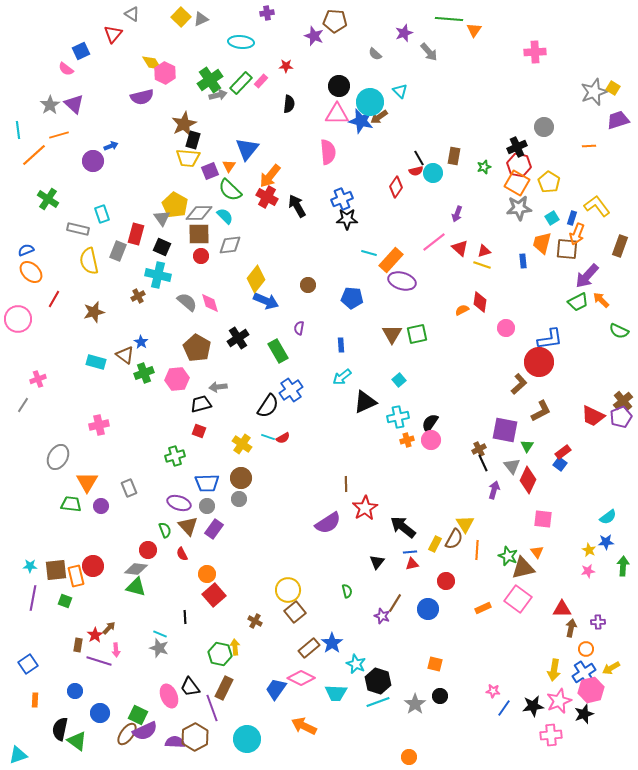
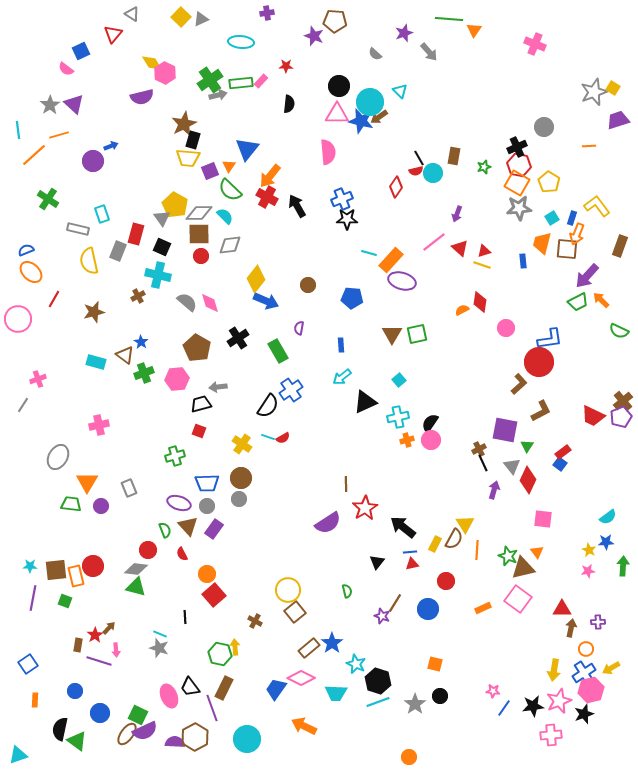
pink cross at (535, 52): moved 8 px up; rotated 25 degrees clockwise
green rectangle at (241, 83): rotated 40 degrees clockwise
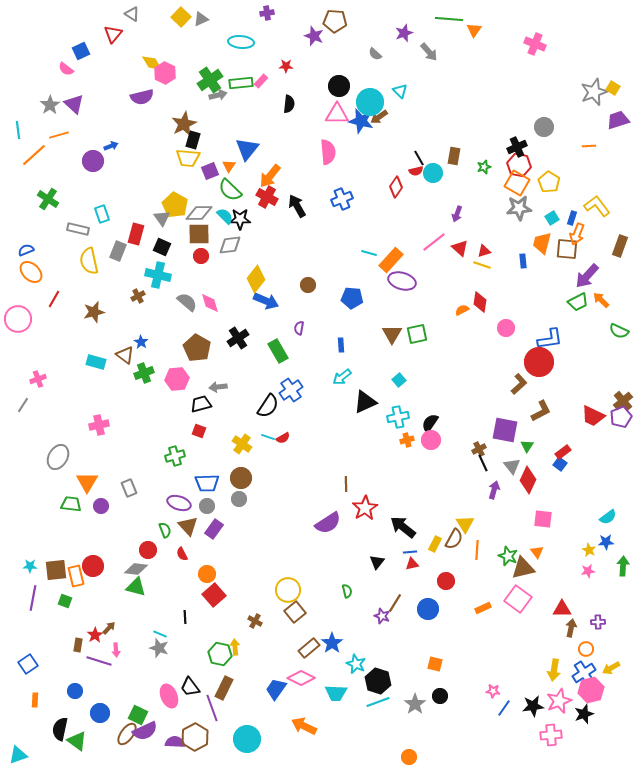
black star at (347, 219): moved 107 px left
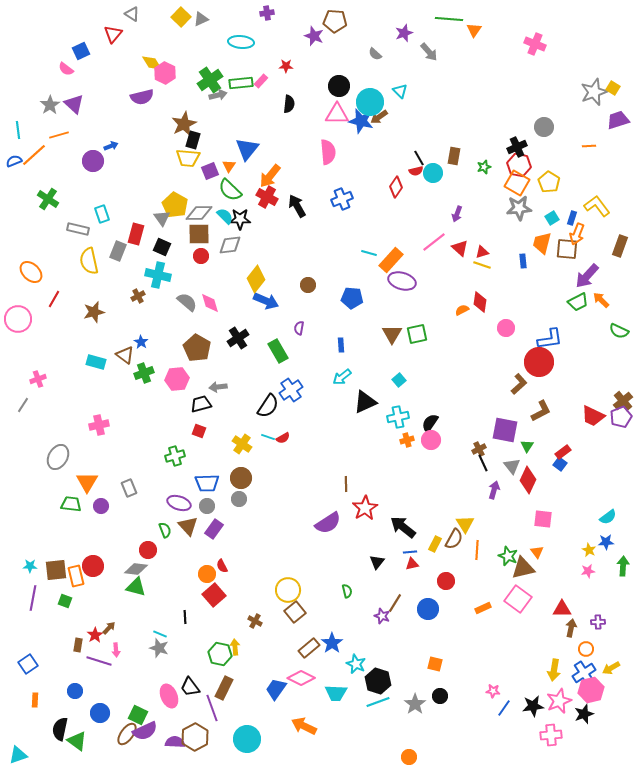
blue semicircle at (26, 250): moved 12 px left, 89 px up
red triangle at (484, 251): moved 2 px left, 1 px down
red semicircle at (182, 554): moved 40 px right, 12 px down
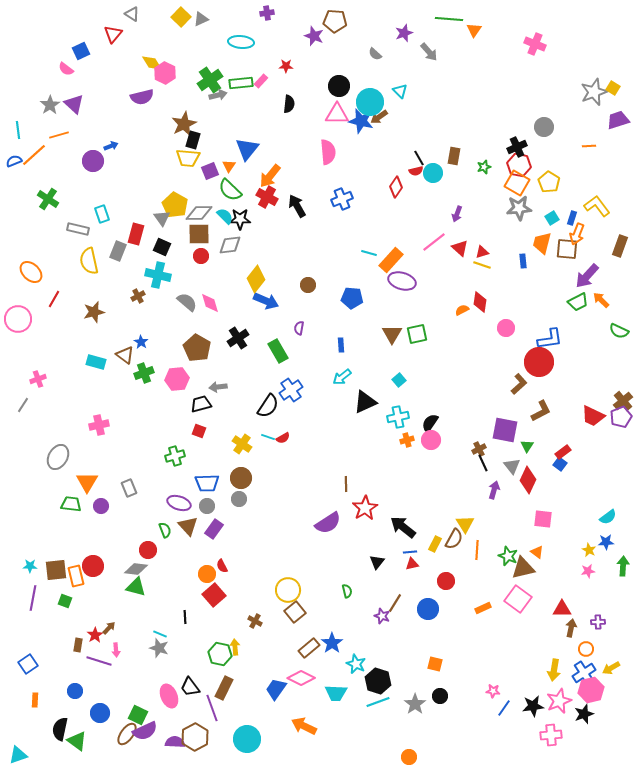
orange triangle at (537, 552): rotated 16 degrees counterclockwise
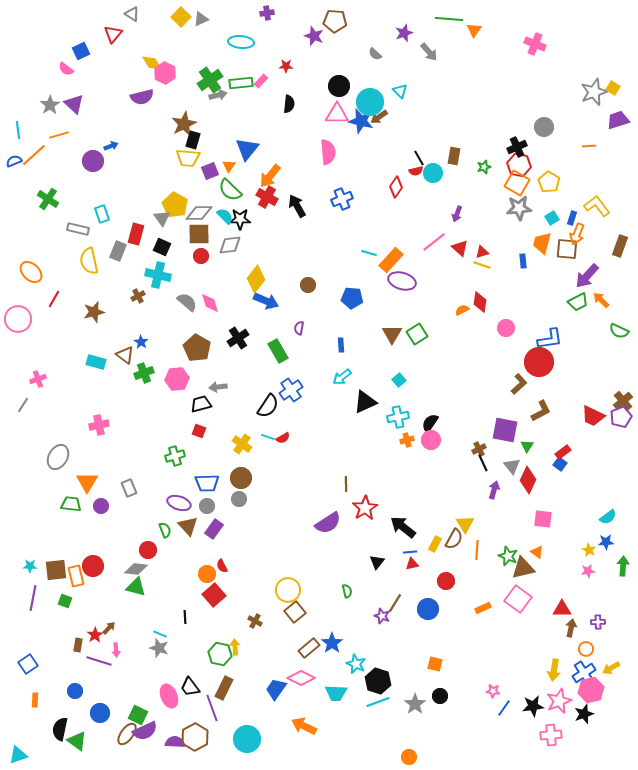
green square at (417, 334): rotated 20 degrees counterclockwise
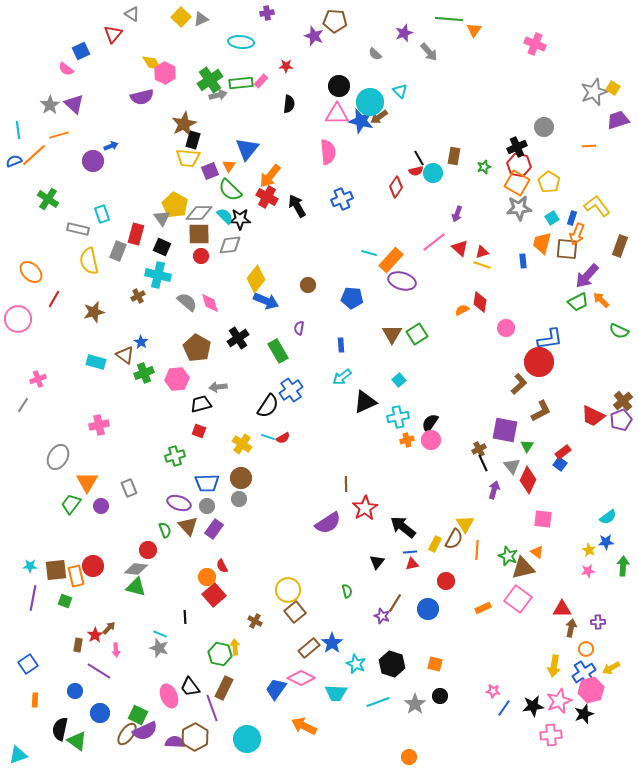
purple pentagon at (621, 417): moved 3 px down
green trapezoid at (71, 504): rotated 60 degrees counterclockwise
orange circle at (207, 574): moved 3 px down
purple line at (99, 661): moved 10 px down; rotated 15 degrees clockwise
yellow arrow at (554, 670): moved 4 px up
black hexagon at (378, 681): moved 14 px right, 17 px up
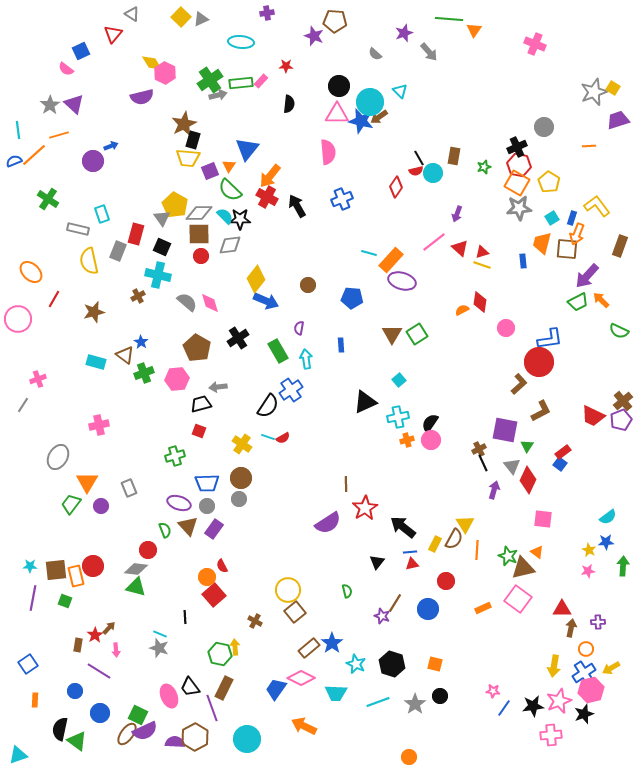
cyan arrow at (342, 377): moved 36 px left, 18 px up; rotated 120 degrees clockwise
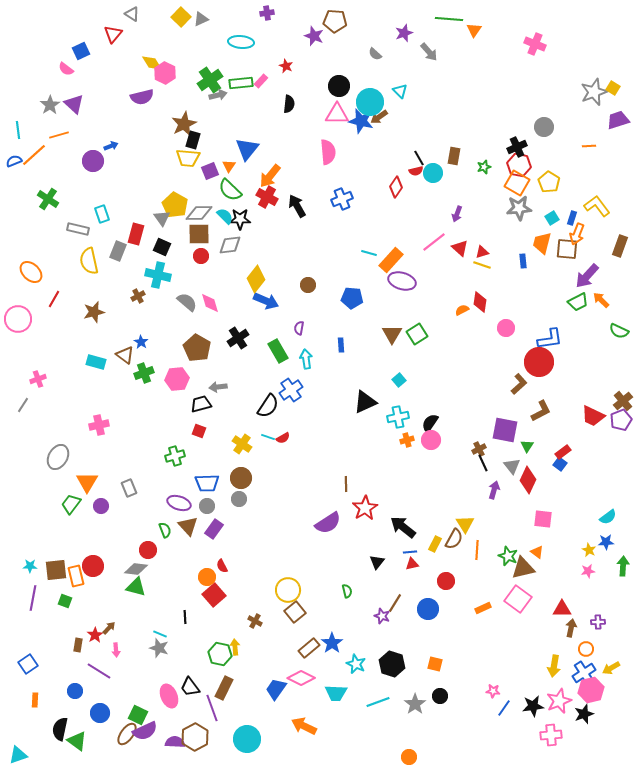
red star at (286, 66): rotated 24 degrees clockwise
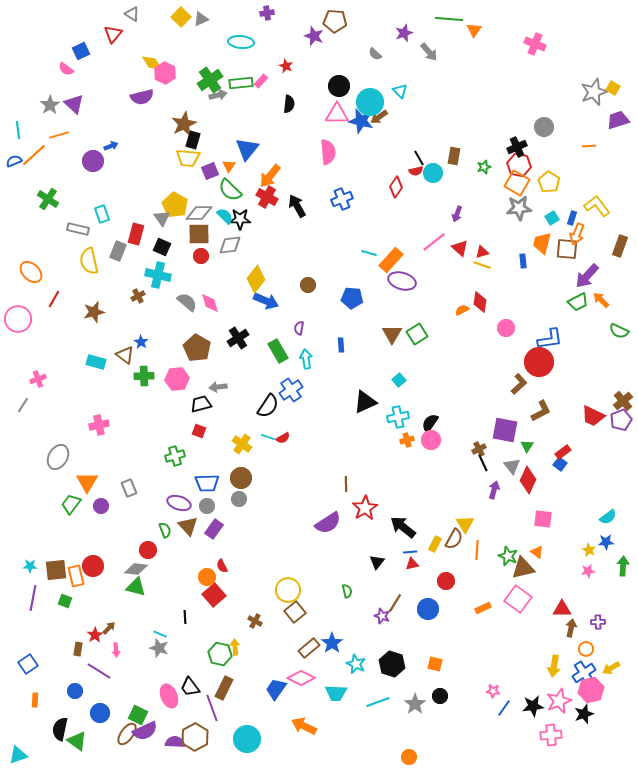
green cross at (144, 373): moved 3 px down; rotated 18 degrees clockwise
brown rectangle at (78, 645): moved 4 px down
